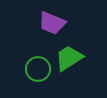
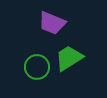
green circle: moved 1 px left, 2 px up
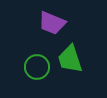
green trapezoid: moved 1 px right, 1 px down; rotated 76 degrees counterclockwise
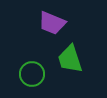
green circle: moved 5 px left, 7 px down
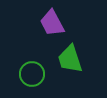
purple trapezoid: rotated 40 degrees clockwise
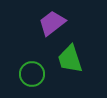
purple trapezoid: rotated 80 degrees clockwise
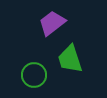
green circle: moved 2 px right, 1 px down
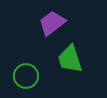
green circle: moved 8 px left, 1 px down
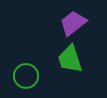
purple trapezoid: moved 21 px right
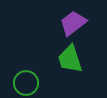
green circle: moved 7 px down
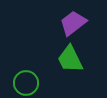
green trapezoid: rotated 8 degrees counterclockwise
